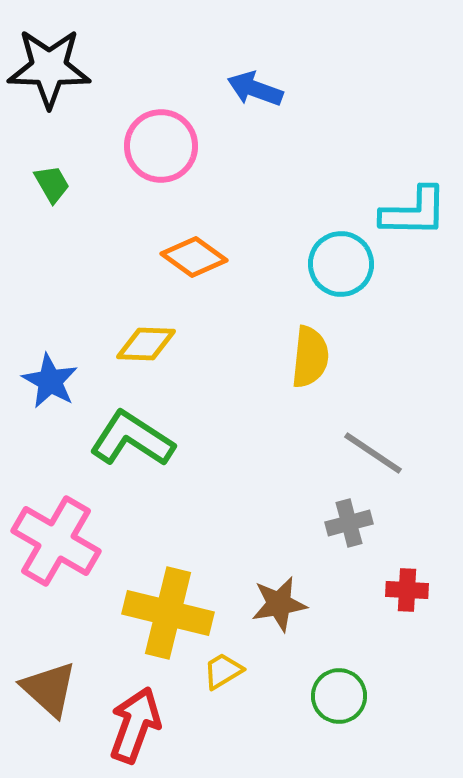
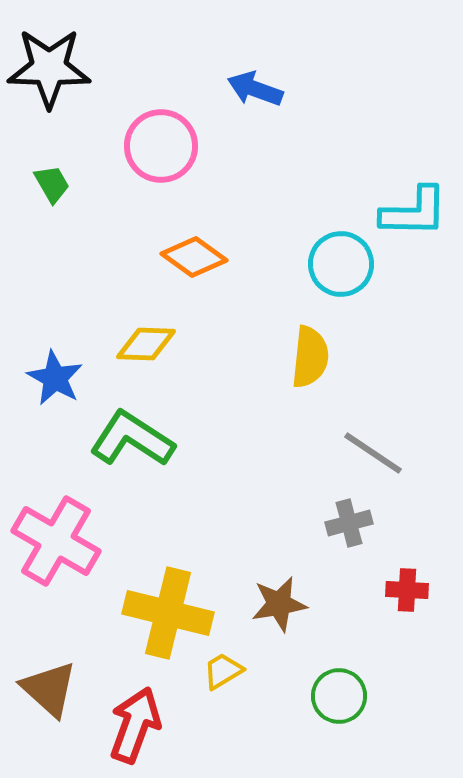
blue star: moved 5 px right, 3 px up
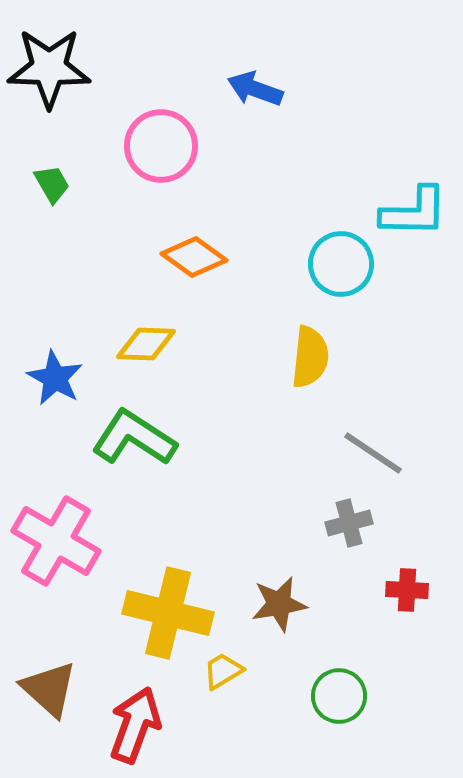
green L-shape: moved 2 px right, 1 px up
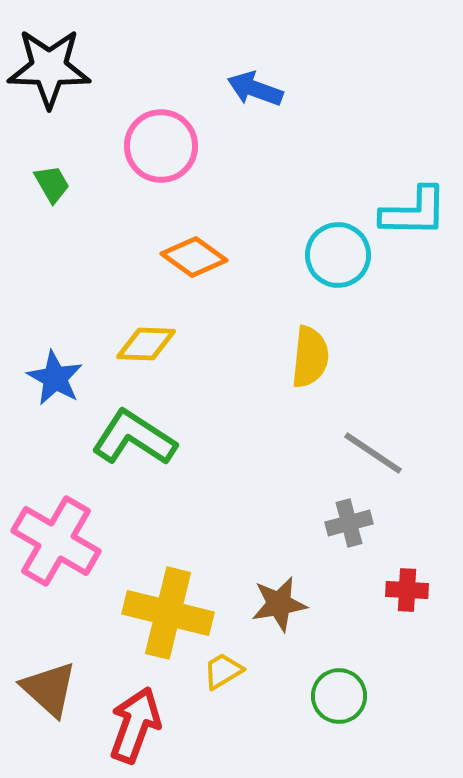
cyan circle: moved 3 px left, 9 px up
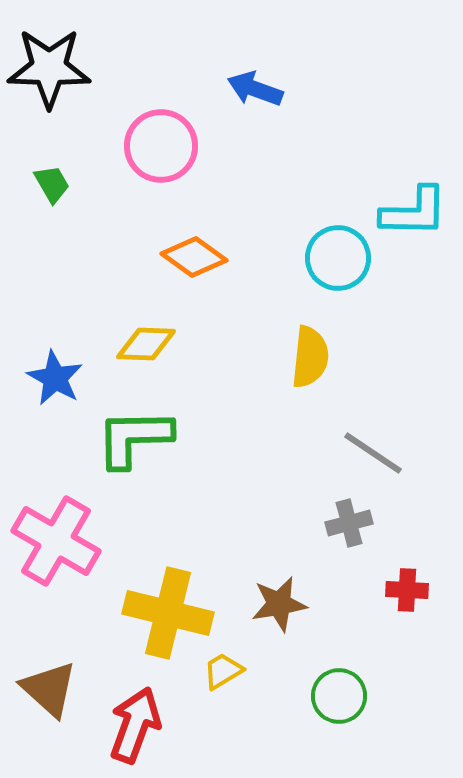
cyan circle: moved 3 px down
green L-shape: rotated 34 degrees counterclockwise
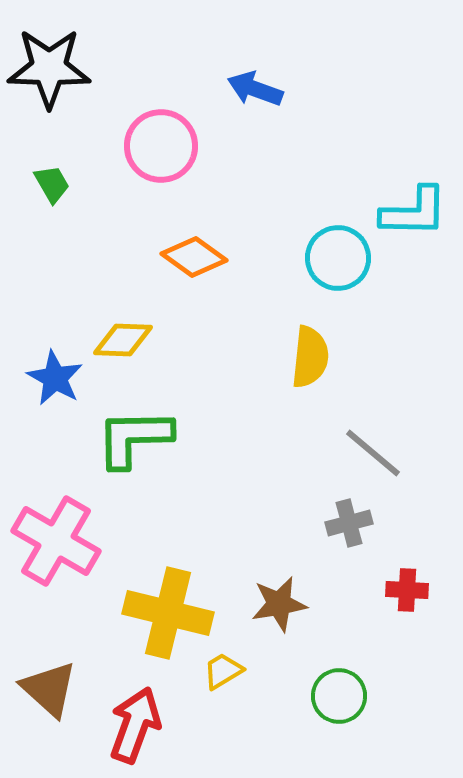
yellow diamond: moved 23 px left, 4 px up
gray line: rotated 6 degrees clockwise
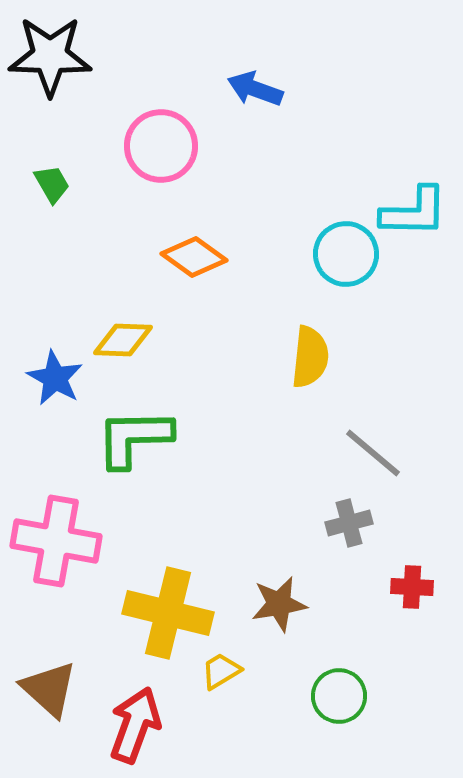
black star: moved 1 px right, 12 px up
cyan circle: moved 8 px right, 4 px up
pink cross: rotated 20 degrees counterclockwise
red cross: moved 5 px right, 3 px up
yellow trapezoid: moved 2 px left
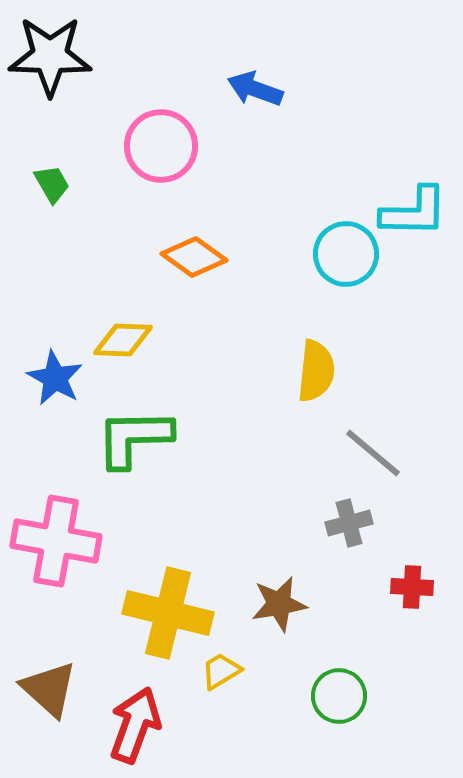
yellow semicircle: moved 6 px right, 14 px down
